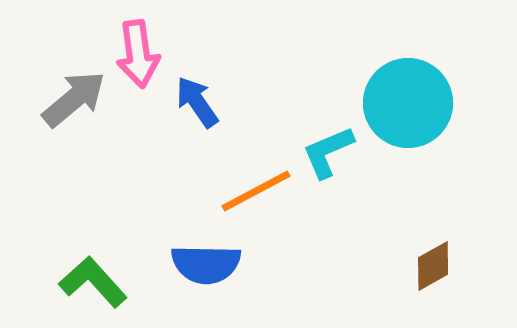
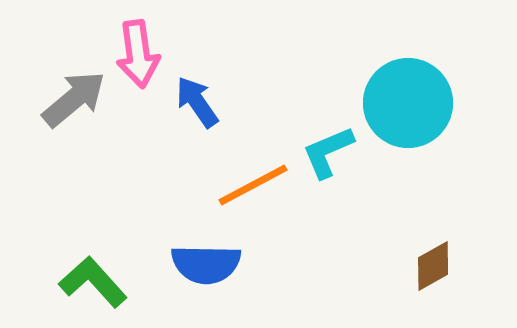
orange line: moved 3 px left, 6 px up
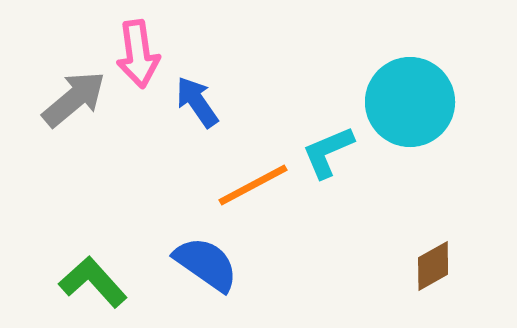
cyan circle: moved 2 px right, 1 px up
blue semicircle: rotated 146 degrees counterclockwise
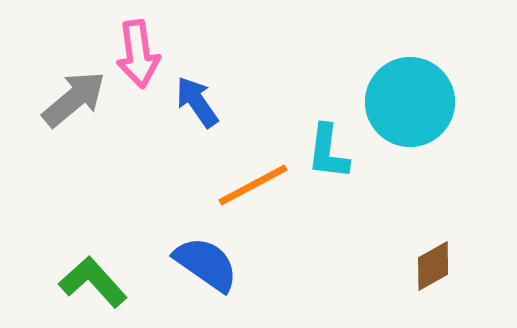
cyan L-shape: rotated 60 degrees counterclockwise
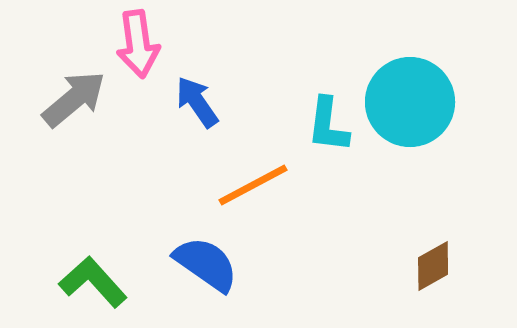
pink arrow: moved 10 px up
cyan L-shape: moved 27 px up
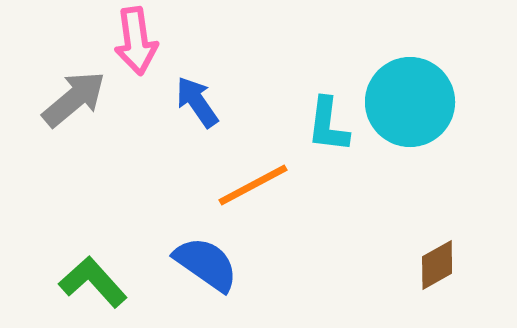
pink arrow: moved 2 px left, 3 px up
brown diamond: moved 4 px right, 1 px up
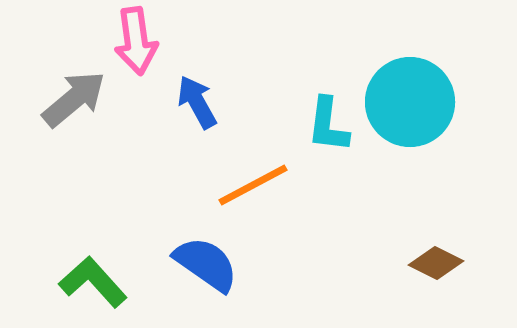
blue arrow: rotated 6 degrees clockwise
brown diamond: moved 1 px left, 2 px up; rotated 56 degrees clockwise
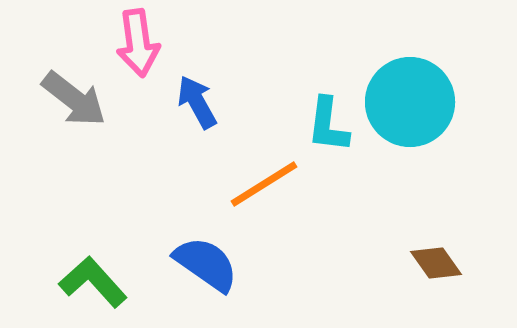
pink arrow: moved 2 px right, 2 px down
gray arrow: rotated 78 degrees clockwise
orange line: moved 11 px right, 1 px up; rotated 4 degrees counterclockwise
brown diamond: rotated 28 degrees clockwise
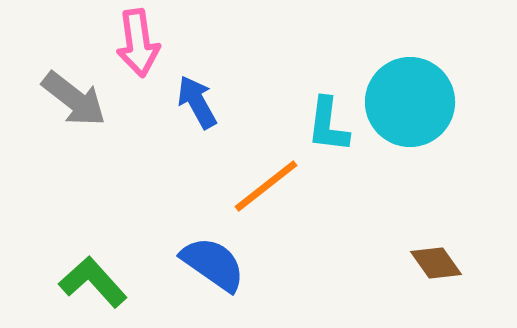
orange line: moved 2 px right, 2 px down; rotated 6 degrees counterclockwise
blue semicircle: moved 7 px right
